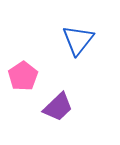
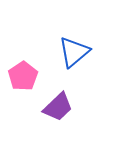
blue triangle: moved 4 px left, 12 px down; rotated 12 degrees clockwise
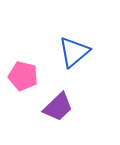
pink pentagon: rotated 24 degrees counterclockwise
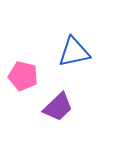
blue triangle: rotated 28 degrees clockwise
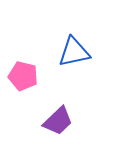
purple trapezoid: moved 14 px down
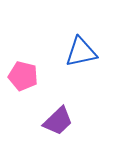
blue triangle: moved 7 px right
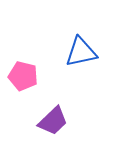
purple trapezoid: moved 5 px left
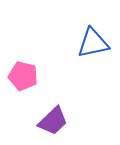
blue triangle: moved 12 px right, 9 px up
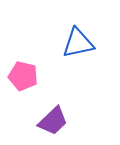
blue triangle: moved 15 px left
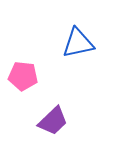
pink pentagon: rotated 8 degrees counterclockwise
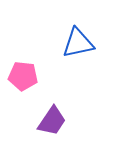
purple trapezoid: moved 1 px left; rotated 12 degrees counterclockwise
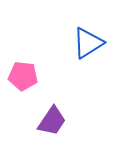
blue triangle: moved 10 px right; rotated 20 degrees counterclockwise
